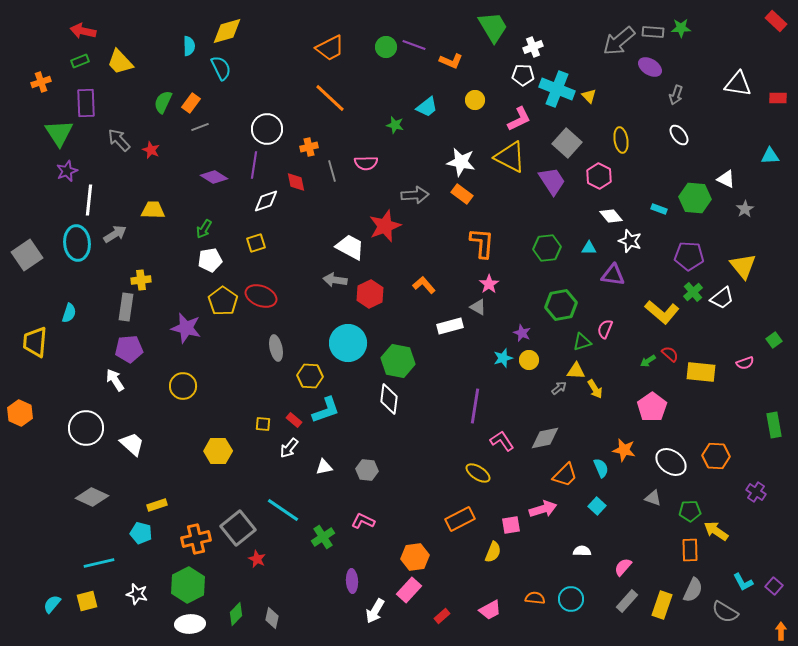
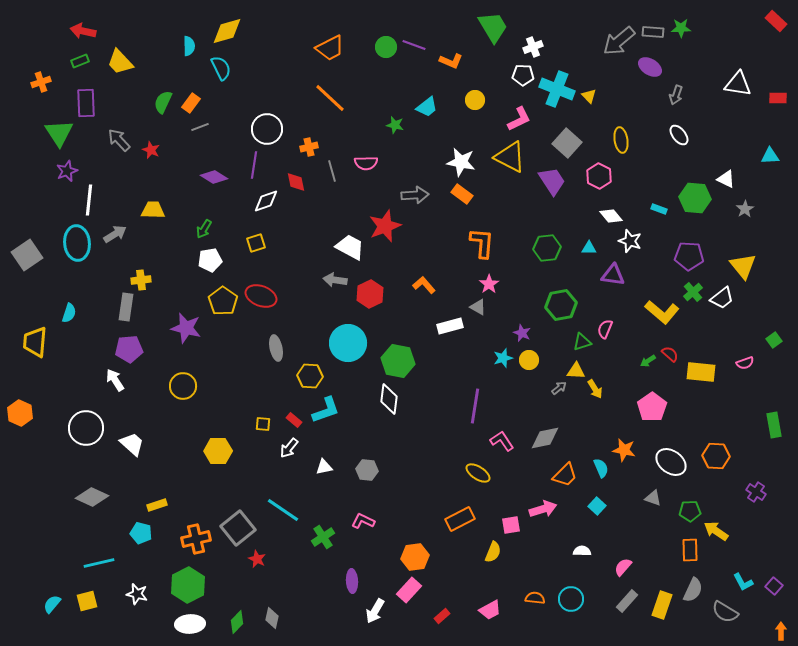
green diamond at (236, 614): moved 1 px right, 8 px down
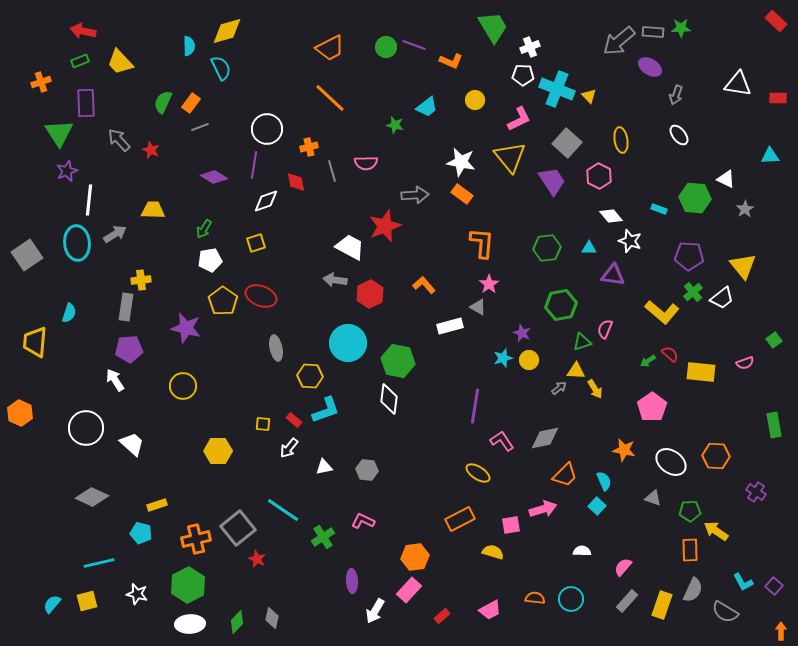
white cross at (533, 47): moved 3 px left
yellow triangle at (510, 157): rotated 24 degrees clockwise
cyan semicircle at (601, 468): moved 3 px right, 13 px down
yellow semicircle at (493, 552): rotated 95 degrees counterclockwise
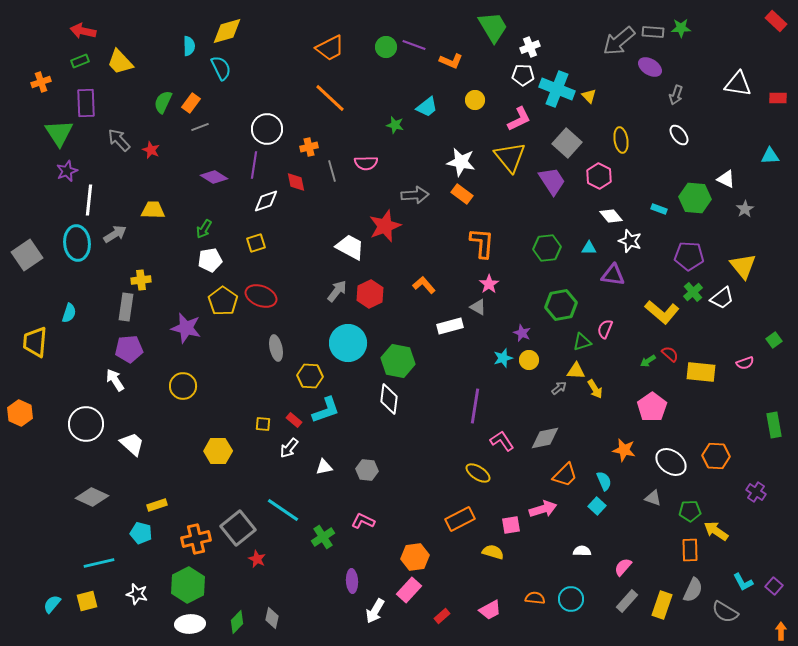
gray arrow at (335, 280): moved 2 px right, 11 px down; rotated 120 degrees clockwise
white circle at (86, 428): moved 4 px up
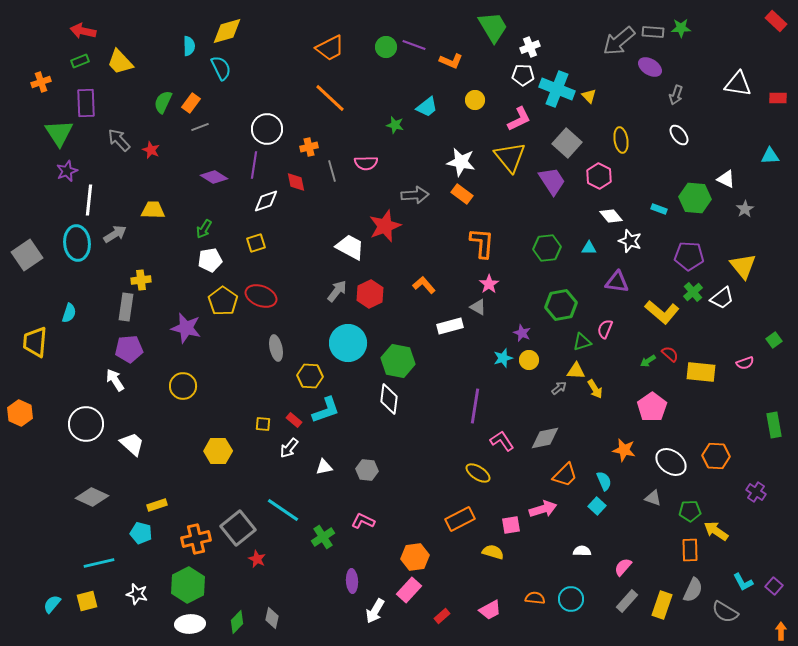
purple triangle at (613, 275): moved 4 px right, 7 px down
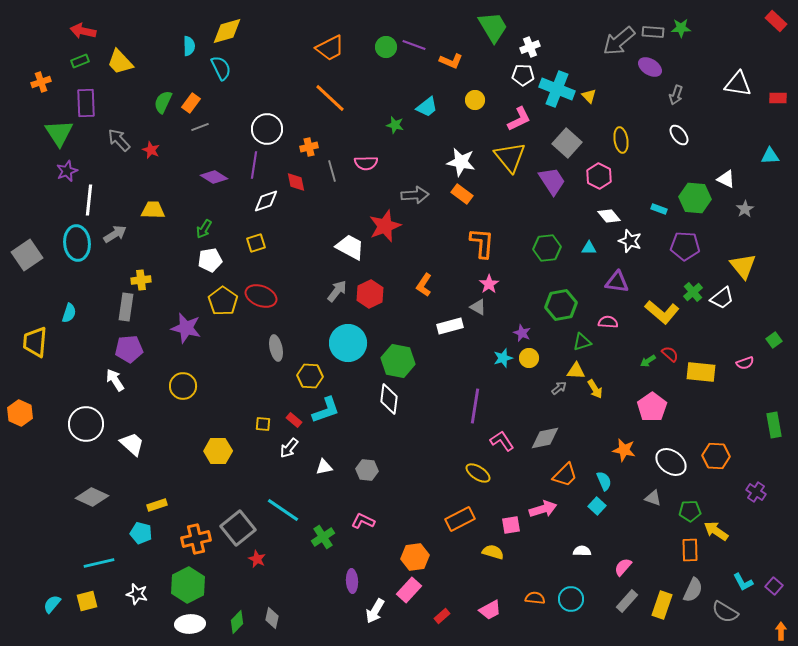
white diamond at (611, 216): moved 2 px left
purple pentagon at (689, 256): moved 4 px left, 10 px up
orange L-shape at (424, 285): rotated 105 degrees counterclockwise
pink semicircle at (605, 329): moved 3 px right, 7 px up; rotated 72 degrees clockwise
yellow circle at (529, 360): moved 2 px up
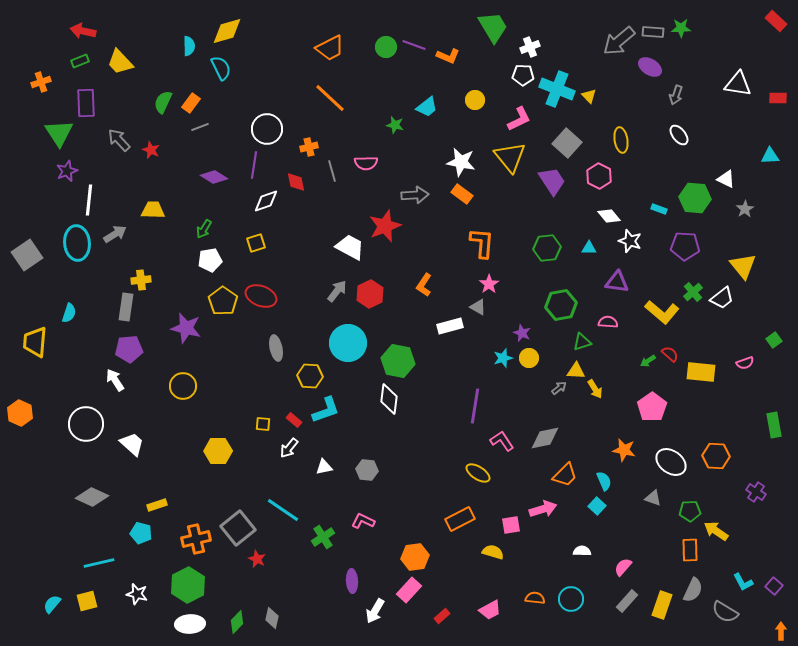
orange L-shape at (451, 61): moved 3 px left, 5 px up
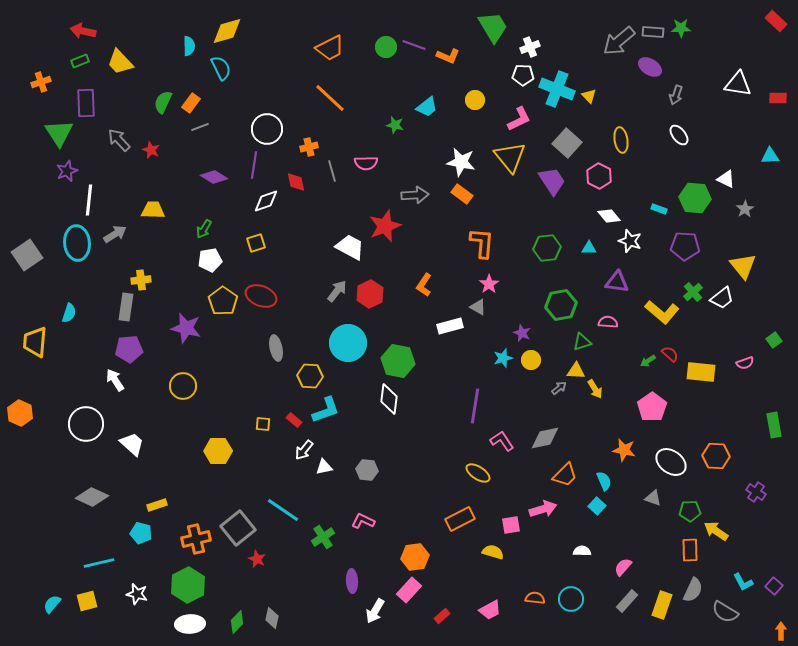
yellow circle at (529, 358): moved 2 px right, 2 px down
white arrow at (289, 448): moved 15 px right, 2 px down
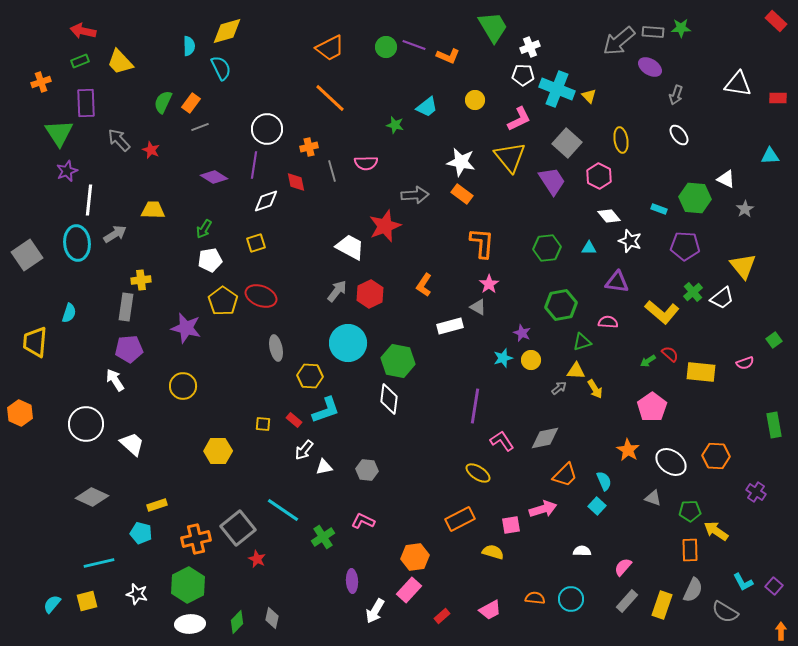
orange star at (624, 450): moved 4 px right; rotated 20 degrees clockwise
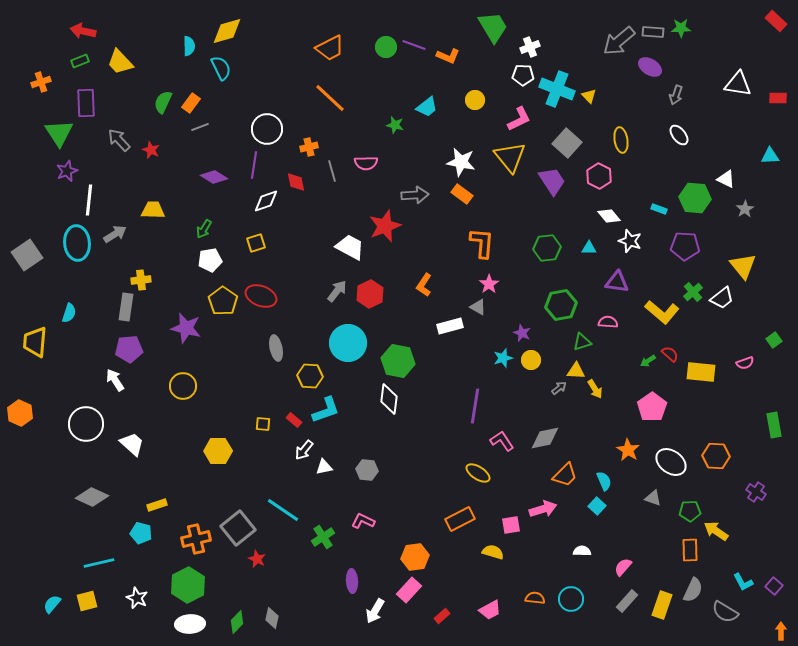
white star at (137, 594): moved 4 px down; rotated 10 degrees clockwise
